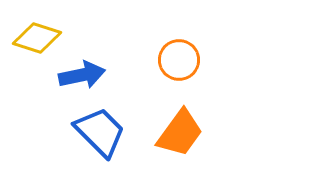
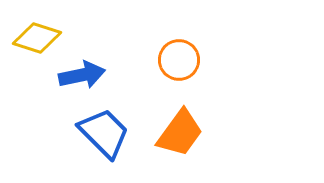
blue trapezoid: moved 4 px right, 1 px down
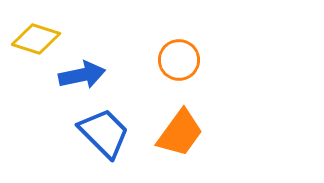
yellow diamond: moved 1 px left, 1 px down
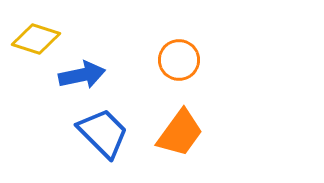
blue trapezoid: moved 1 px left
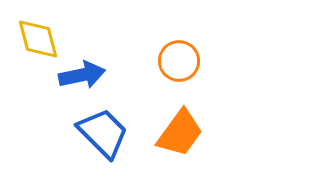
yellow diamond: moved 2 px right; rotated 57 degrees clockwise
orange circle: moved 1 px down
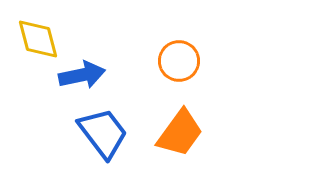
blue trapezoid: rotated 8 degrees clockwise
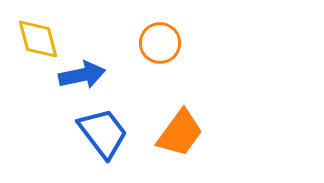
orange circle: moved 19 px left, 18 px up
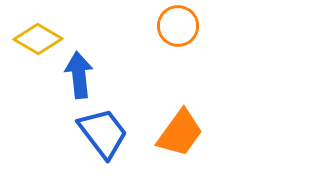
yellow diamond: rotated 45 degrees counterclockwise
orange circle: moved 18 px right, 17 px up
blue arrow: moved 3 px left; rotated 84 degrees counterclockwise
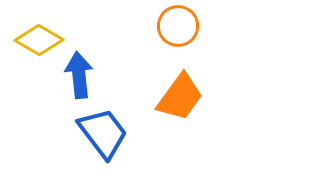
yellow diamond: moved 1 px right, 1 px down
orange trapezoid: moved 36 px up
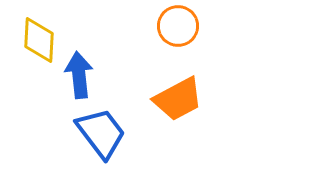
yellow diamond: rotated 63 degrees clockwise
orange trapezoid: moved 2 px left, 2 px down; rotated 26 degrees clockwise
blue trapezoid: moved 2 px left
